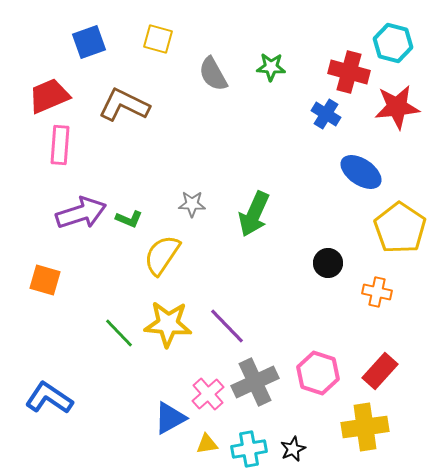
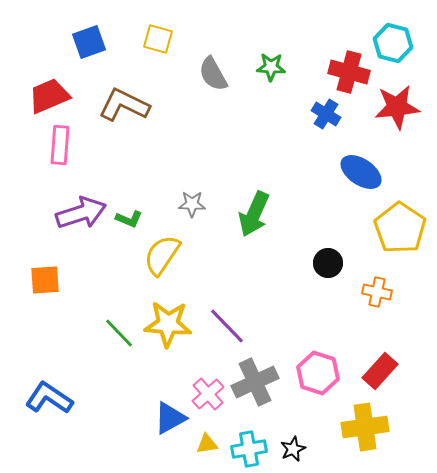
orange square: rotated 20 degrees counterclockwise
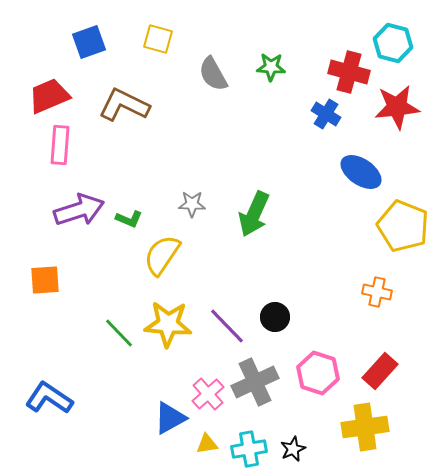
purple arrow: moved 2 px left, 3 px up
yellow pentagon: moved 3 px right, 2 px up; rotated 12 degrees counterclockwise
black circle: moved 53 px left, 54 px down
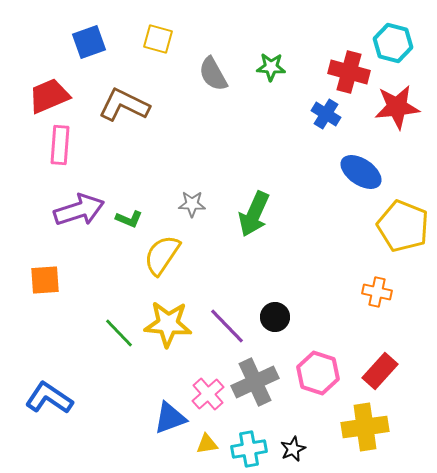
blue triangle: rotated 9 degrees clockwise
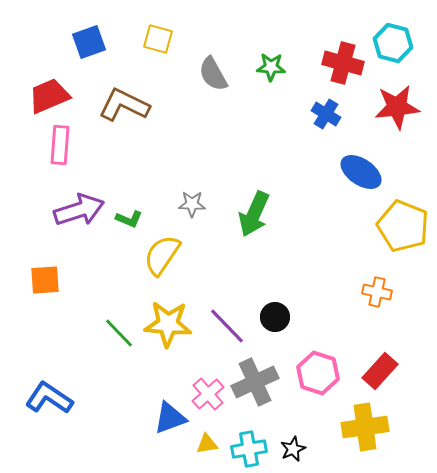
red cross: moved 6 px left, 9 px up
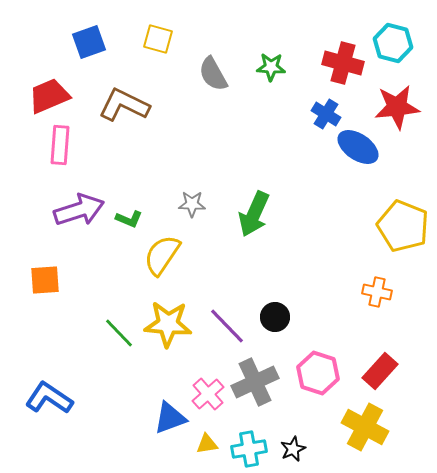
blue ellipse: moved 3 px left, 25 px up
yellow cross: rotated 36 degrees clockwise
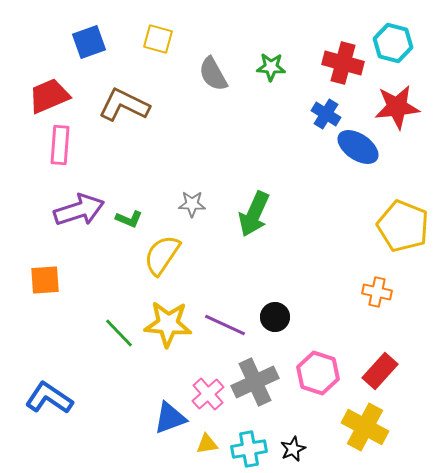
purple line: moved 2 px left, 1 px up; rotated 21 degrees counterclockwise
